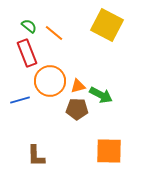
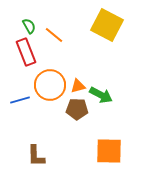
green semicircle: rotated 21 degrees clockwise
orange line: moved 2 px down
red rectangle: moved 1 px left, 1 px up
orange circle: moved 4 px down
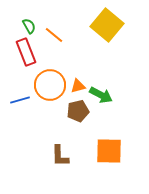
yellow square: rotated 12 degrees clockwise
brown pentagon: moved 1 px right, 2 px down; rotated 15 degrees counterclockwise
brown L-shape: moved 24 px right
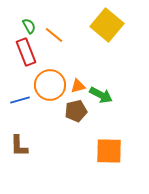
brown pentagon: moved 2 px left
brown L-shape: moved 41 px left, 10 px up
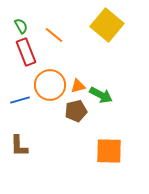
green semicircle: moved 8 px left
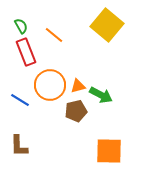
blue line: rotated 48 degrees clockwise
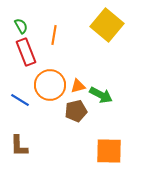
orange line: rotated 60 degrees clockwise
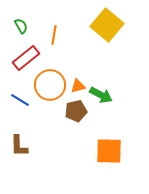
red rectangle: moved 6 px down; rotated 72 degrees clockwise
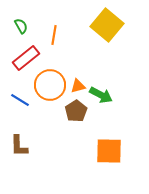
brown pentagon: rotated 20 degrees counterclockwise
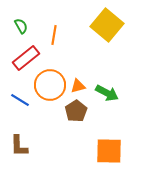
green arrow: moved 6 px right, 2 px up
